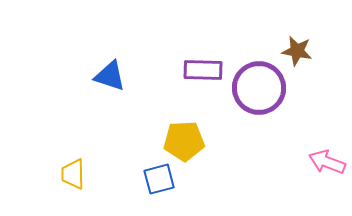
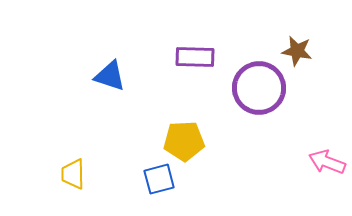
purple rectangle: moved 8 px left, 13 px up
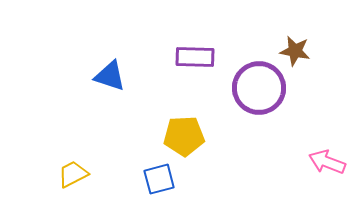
brown star: moved 2 px left
yellow pentagon: moved 5 px up
yellow trapezoid: rotated 64 degrees clockwise
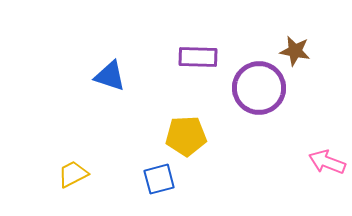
purple rectangle: moved 3 px right
yellow pentagon: moved 2 px right
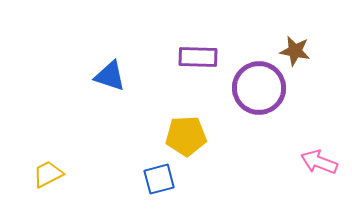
pink arrow: moved 8 px left
yellow trapezoid: moved 25 px left
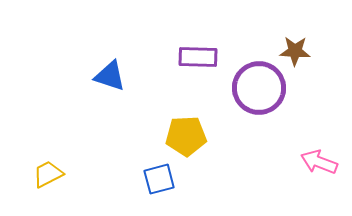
brown star: rotated 8 degrees counterclockwise
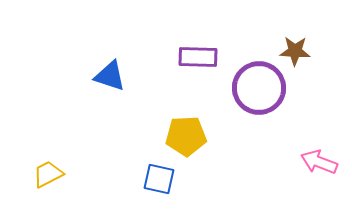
blue square: rotated 28 degrees clockwise
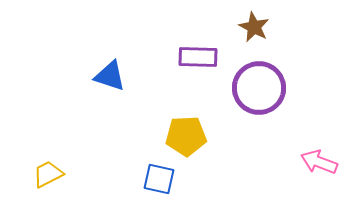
brown star: moved 41 px left, 24 px up; rotated 24 degrees clockwise
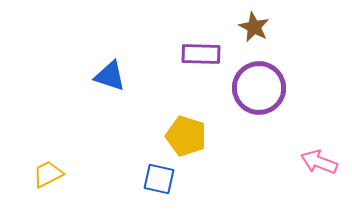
purple rectangle: moved 3 px right, 3 px up
yellow pentagon: rotated 21 degrees clockwise
